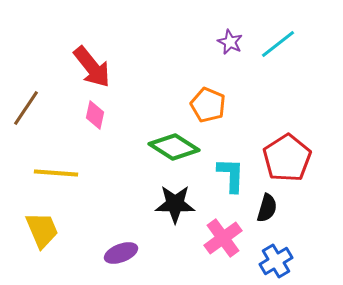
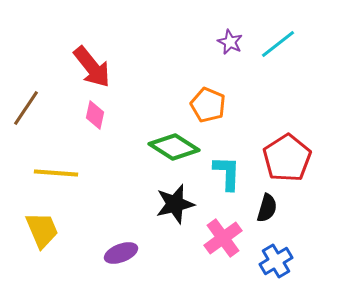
cyan L-shape: moved 4 px left, 2 px up
black star: rotated 15 degrees counterclockwise
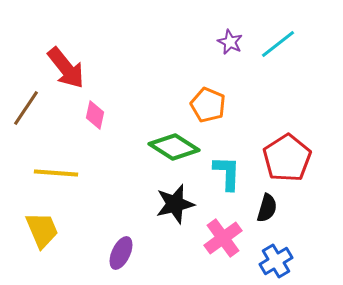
red arrow: moved 26 px left, 1 px down
purple ellipse: rotated 44 degrees counterclockwise
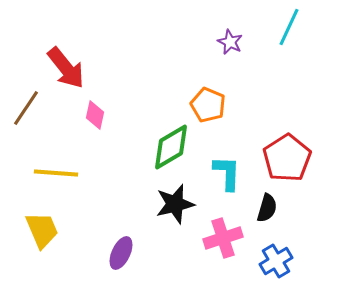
cyan line: moved 11 px right, 17 px up; rotated 27 degrees counterclockwise
green diamond: moved 3 px left; rotated 63 degrees counterclockwise
pink cross: rotated 18 degrees clockwise
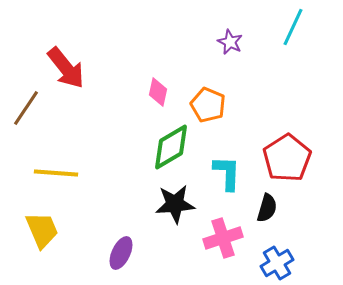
cyan line: moved 4 px right
pink diamond: moved 63 px right, 23 px up
black star: rotated 9 degrees clockwise
blue cross: moved 1 px right, 2 px down
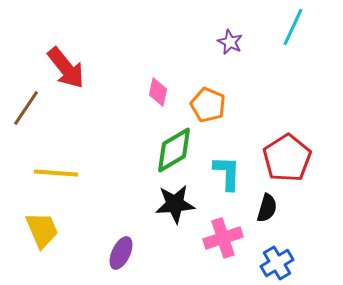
green diamond: moved 3 px right, 3 px down
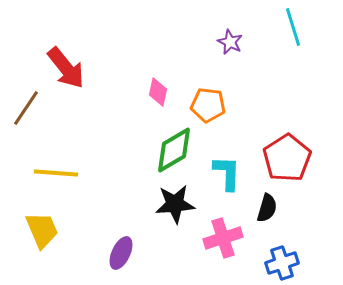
cyan line: rotated 42 degrees counterclockwise
orange pentagon: rotated 16 degrees counterclockwise
blue cross: moved 5 px right; rotated 12 degrees clockwise
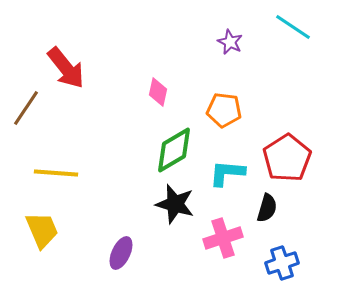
cyan line: rotated 39 degrees counterclockwise
orange pentagon: moved 16 px right, 5 px down
cyan L-shape: rotated 87 degrees counterclockwise
black star: rotated 21 degrees clockwise
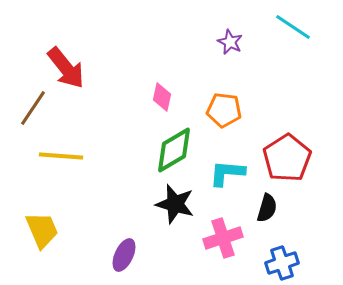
pink diamond: moved 4 px right, 5 px down
brown line: moved 7 px right
yellow line: moved 5 px right, 17 px up
purple ellipse: moved 3 px right, 2 px down
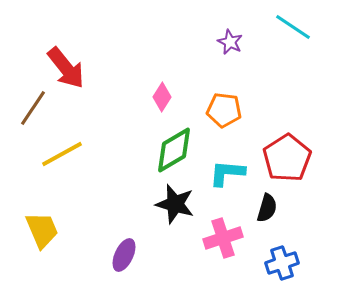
pink diamond: rotated 20 degrees clockwise
yellow line: moved 1 px right, 2 px up; rotated 33 degrees counterclockwise
